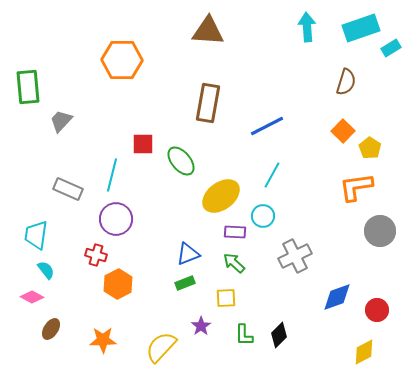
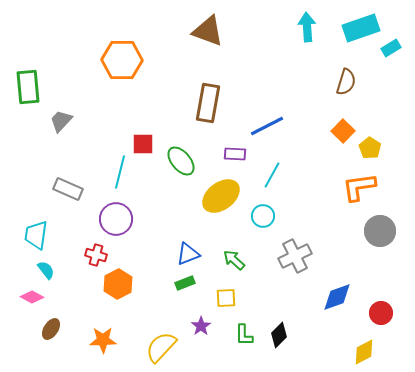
brown triangle at (208, 31): rotated 16 degrees clockwise
cyan line at (112, 175): moved 8 px right, 3 px up
orange L-shape at (356, 187): moved 3 px right
purple rectangle at (235, 232): moved 78 px up
green arrow at (234, 263): moved 3 px up
red circle at (377, 310): moved 4 px right, 3 px down
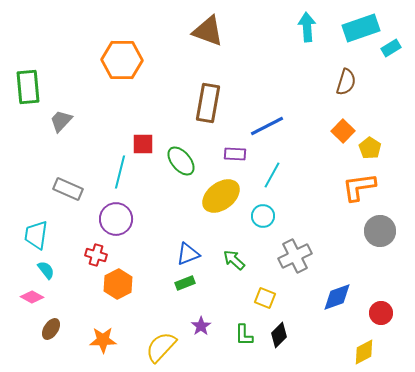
yellow square at (226, 298): moved 39 px right; rotated 25 degrees clockwise
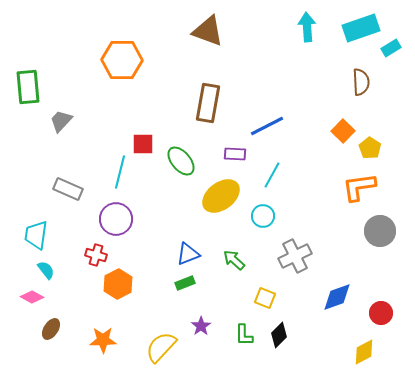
brown semicircle at (346, 82): moved 15 px right; rotated 20 degrees counterclockwise
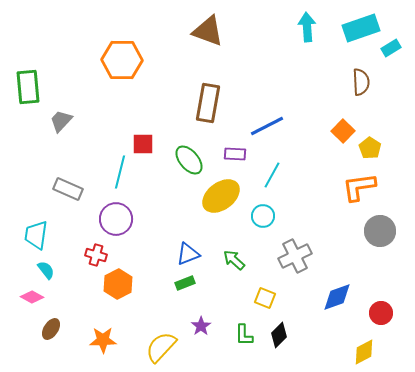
green ellipse at (181, 161): moved 8 px right, 1 px up
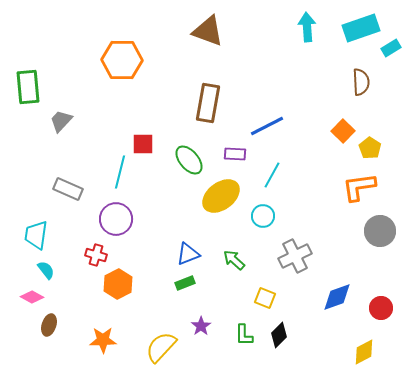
red circle at (381, 313): moved 5 px up
brown ellipse at (51, 329): moved 2 px left, 4 px up; rotated 15 degrees counterclockwise
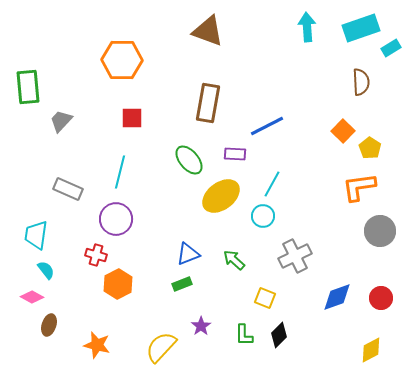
red square at (143, 144): moved 11 px left, 26 px up
cyan line at (272, 175): moved 9 px down
green rectangle at (185, 283): moved 3 px left, 1 px down
red circle at (381, 308): moved 10 px up
orange star at (103, 340): moved 6 px left, 5 px down; rotated 16 degrees clockwise
yellow diamond at (364, 352): moved 7 px right, 2 px up
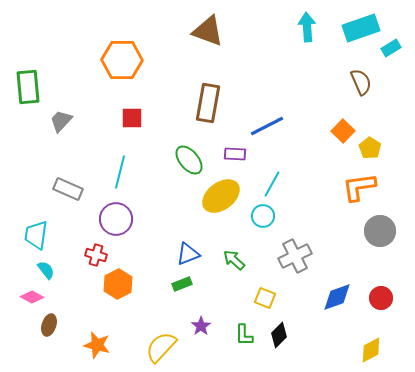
brown semicircle at (361, 82): rotated 20 degrees counterclockwise
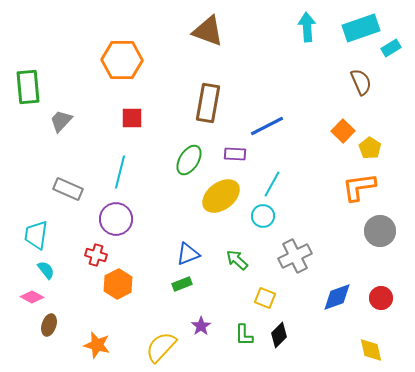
green ellipse at (189, 160): rotated 72 degrees clockwise
green arrow at (234, 260): moved 3 px right
yellow diamond at (371, 350): rotated 76 degrees counterclockwise
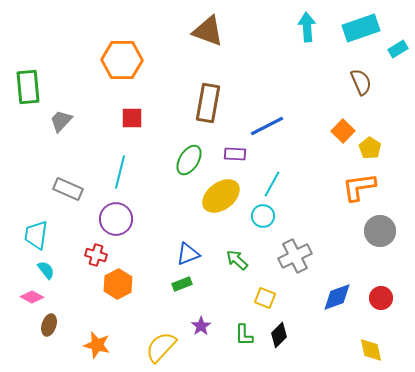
cyan rectangle at (391, 48): moved 7 px right, 1 px down
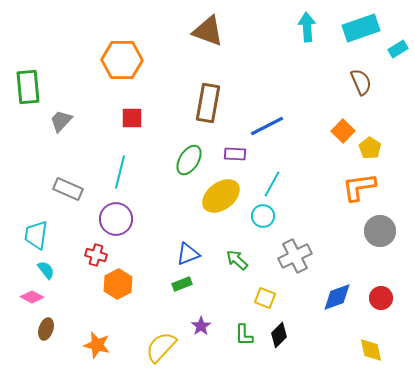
brown ellipse at (49, 325): moved 3 px left, 4 px down
